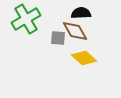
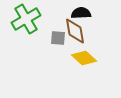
brown diamond: rotated 20 degrees clockwise
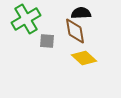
gray square: moved 11 px left, 3 px down
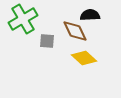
black semicircle: moved 9 px right, 2 px down
green cross: moved 3 px left
brown diamond: rotated 16 degrees counterclockwise
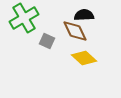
black semicircle: moved 6 px left
green cross: moved 1 px right, 1 px up
gray square: rotated 21 degrees clockwise
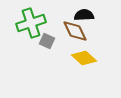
green cross: moved 7 px right, 5 px down; rotated 12 degrees clockwise
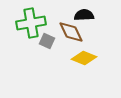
green cross: rotated 8 degrees clockwise
brown diamond: moved 4 px left, 1 px down
yellow diamond: rotated 20 degrees counterclockwise
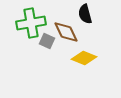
black semicircle: moved 1 px right, 1 px up; rotated 102 degrees counterclockwise
brown diamond: moved 5 px left
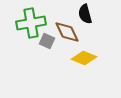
brown diamond: moved 1 px right
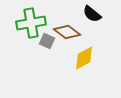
black semicircle: moved 7 px right; rotated 36 degrees counterclockwise
brown diamond: rotated 28 degrees counterclockwise
yellow diamond: rotated 50 degrees counterclockwise
